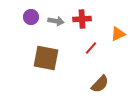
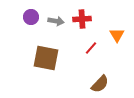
orange triangle: moved 1 px left, 1 px down; rotated 35 degrees counterclockwise
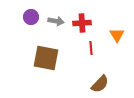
red cross: moved 4 px down
red line: rotated 48 degrees counterclockwise
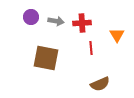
brown semicircle: rotated 24 degrees clockwise
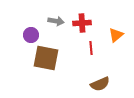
purple circle: moved 18 px down
orange triangle: moved 1 px left; rotated 21 degrees clockwise
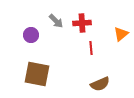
gray arrow: rotated 35 degrees clockwise
orange triangle: moved 5 px right, 1 px up
brown square: moved 9 px left, 16 px down
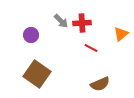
gray arrow: moved 5 px right
red line: rotated 56 degrees counterclockwise
brown square: rotated 24 degrees clockwise
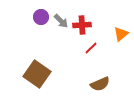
red cross: moved 2 px down
purple circle: moved 10 px right, 18 px up
red line: rotated 72 degrees counterclockwise
